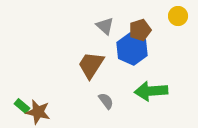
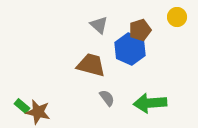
yellow circle: moved 1 px left, 1 px down
gray triangle: moved 6 px left, 1 px up
blue hexagon: moved 2 px left
brown trapezoid: rotated 72 degrees clockwise
green arrow: moved 1 px left, 12 px down
gray semicircle: moved 1 px right, 3 px up
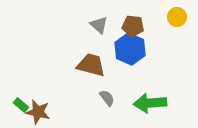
brown pentagon: moved 7 px left, 4 px up; rotated 25 degrees clockwise
green rectangle: moved 1 px left, 1 px up
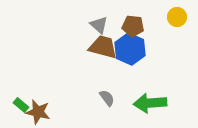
brown trapezoid: moved 12 px right, 18 px up
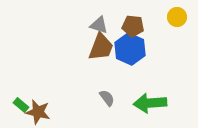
gray triangle: rotated 24 degrees counterclockwise
brown trapezoid: moved 2 px left; rotated 96 degrees clockwise
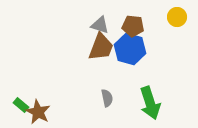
gray triangle: moved 1 px right
blue hexagon: rotated 8 degrees counterclockwise
gray semicircle: rotated 24 degrees clockwise
green arrow: rotated 104 degrees counterclockwise
brown star: rotated 15 degrees clockwise
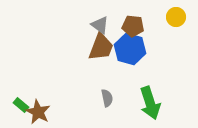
yellow circle: moved 1 px left
gray triangle: rotated 18 degrees clockwise
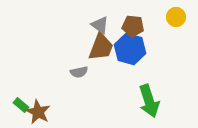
gray semicircle: moved 28 px left, 26 px up; rotated 90 degrees clockwise
green arrow: moved 1 px left, 2 px up
